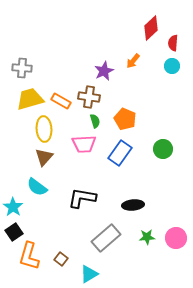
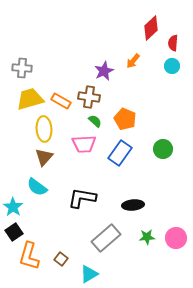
green semicircle: rotated 32 degrees counterclockwise
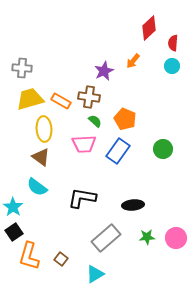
red diamond: moved 2 px left
blue rectangle: moved 2 px left, 2 px up
brown triangle: moved 3 px left; rotated 36 degrees counterclockwise
cyan triangle: moved 6 px right
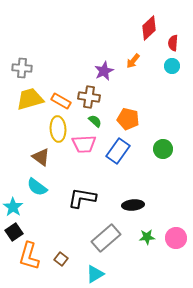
orange pentagon: moved 3 px right; rotated 10 degrees counterclockwise
yellow ellipse: moved 14 px right
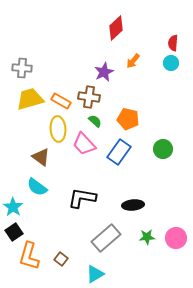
red diamond: moved 33 px left
cyan circle: moved 1 px left, 3 px up
purple star: moved 1 px down
pink trapezoid: rotated 50 degrees clockwise
blue rectangle: moved 1 px right, 1 px down
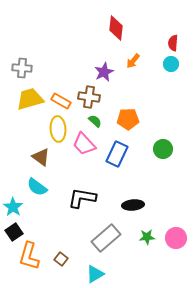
red diamond: rotated 40 degrees counterclockwise
cyan circle: moved 1 px down
orange pentagon: rotated 15 degrees counterclockwise
blue rectangle: moved 2 px left, 2 px down; rotated 10 degrees counterclockwise
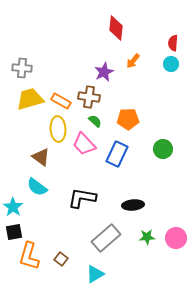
black square: rotated 24 degrees clockwise
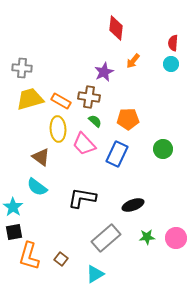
black ellipse: rotated 15 degrees counterclockwise
